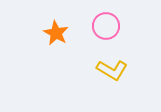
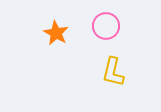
yellow L-shape: moved 1 px right, 2 px down; rotated 72 degrees clockwise
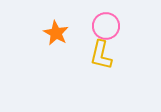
yellow L-shape: moved 12 px left, 17 px up
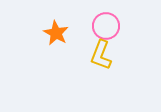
yellow L-shape: rotated 8 degrees clockwise
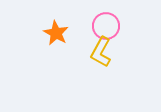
yellow L-shape: moved 3 px up; rotated 8 degrees clockwise
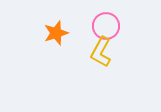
orange star: rotated 25 degrees clockwise
